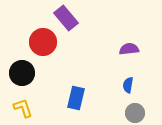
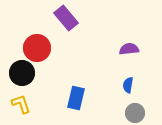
red circle: moved 6 px left, 6 px down
yellow L-shape: moved 2 px left, 4 px up
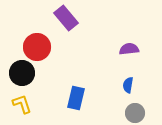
red circle: moved 1 px up
yellow L-shape: moved 1 px right
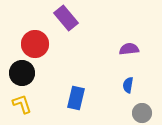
red circle: moved 2 px left, 3 px up
gray circle: moved 7 px right
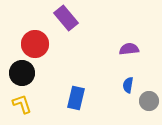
gray circle: moved 7 px right, 12 px up
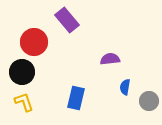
purple rectangle: moved 1 px right, 2 px down
red circle: moved 1 px left, 2 px up
purple semicircle: moved 19 px left, 10 px down
black circle: moved 1 px up
blue semicircle: moved 3 px left, 2 px down
yellow L-shape: moved 2 px right, 2 px up
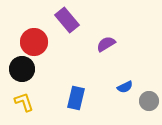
purple semicircle: moved 4 px left, 15 px up; rotated 24 degrees counterclockwise
black circle: moved 3 px up
blue semicircle: rotated 126 degrees counterclockwise
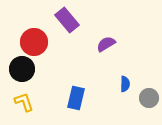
blue semicircle: moved 3 px up; rotated 63 degrees counterclockwise
gray circle: moved 3 px up
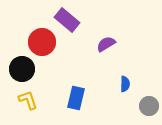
purple rectangle: rotated 10 degrees counterclockwise
red circle: moved 8 px right
gray circle: moved 8 px down
yellow L-shape: moved 4 px right, 2 px up
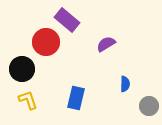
red circle: moved 4 px right
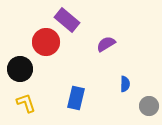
black circle: moved 2 px left
yellow L-shape: moved 2 px left, 3 px down
